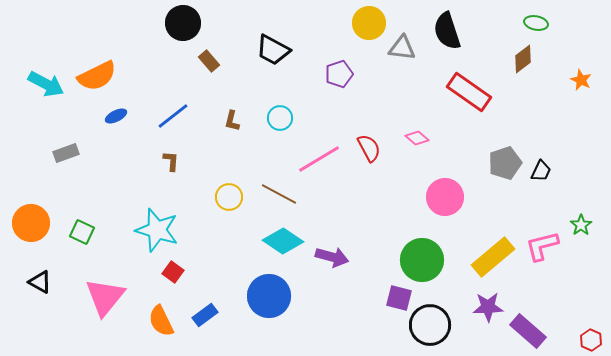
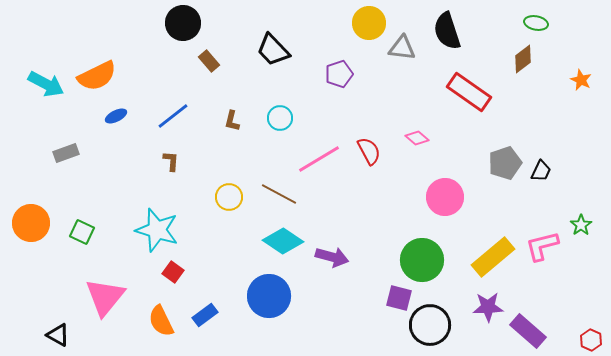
black trapezoid at (273, 50): rotated 18 degrees clockwise
red semicircle at (369, 148): moved 3 px down
black triangle at (40, 282): moved 18 px right, 53 px down
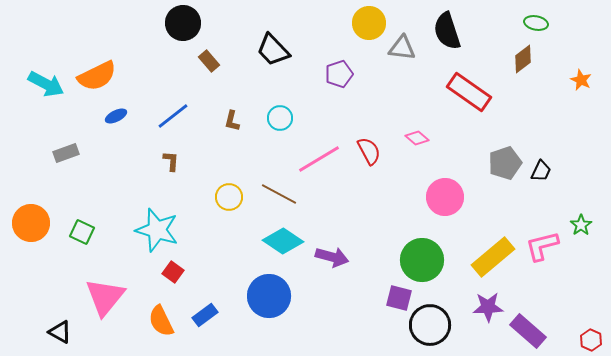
black triangle at (58, 335): moved 2 px right, 3 px up
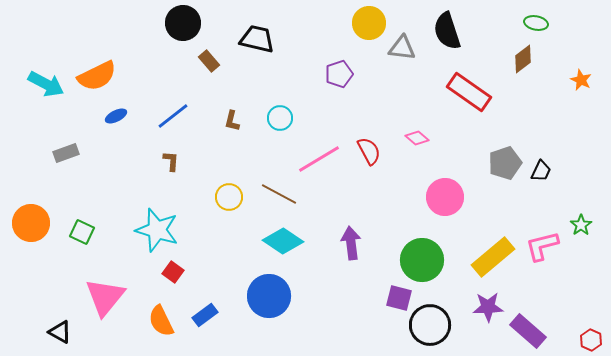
black trapezoid at (273, 50): moved 16 px left, 11 px up; rotated 147 degrees clockwise
purple arrow at (332, 257): moved 19 px right, 14 px up; rotated 112 degrees counterclockwise
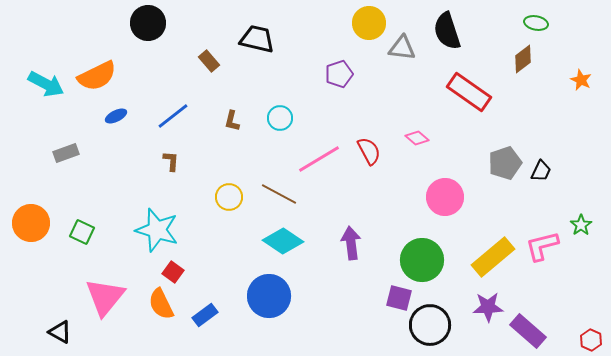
black circle at (183, 23): moved 35 px left
orange semicircle at (161, 321): moved 17 px up
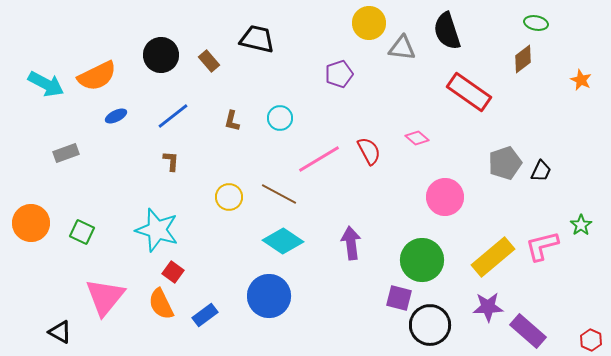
black circle at (148, 23): moved 13 px right, 32 px down
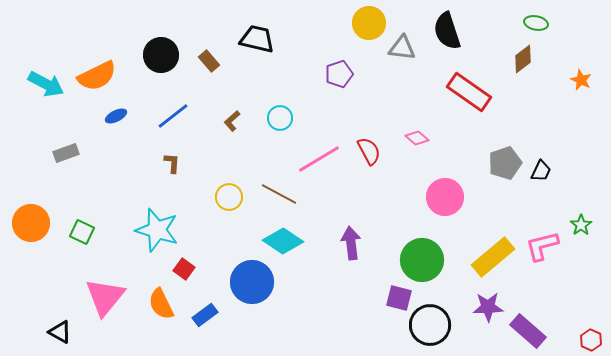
brown L-shape at (232, 121): rotated 35 degrees clockwise
brown L-shape at (171, 161): moved 1 px right, 2 px down
red square at (173, 272): moved 11 px right, 3 px up
blue circle at (269, 296): moved 17 px left, 14 px up
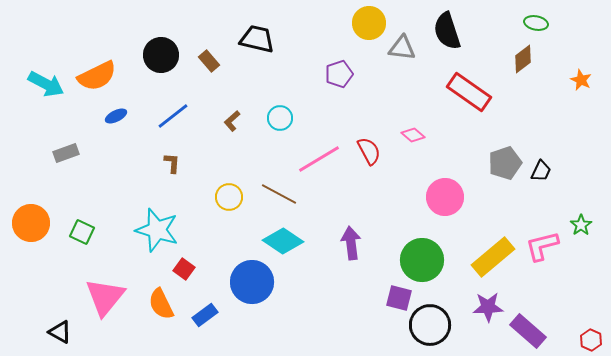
pink diamond at (417, 138): moved 4 px left, 3 px up
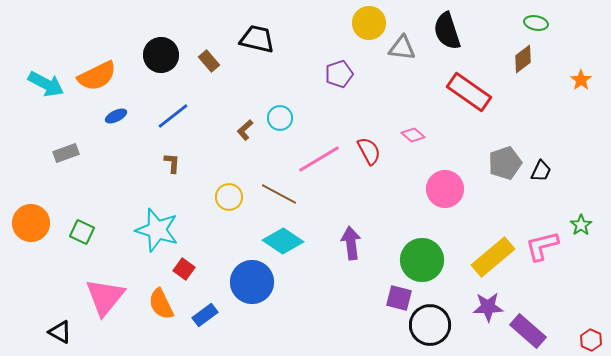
orange star at (581, 80): rotated 10 degrees clockwise
brown L-shape at (232, 121): moved 13 px right, 9 px down
pink circle at (445, 197): moved 8 px up
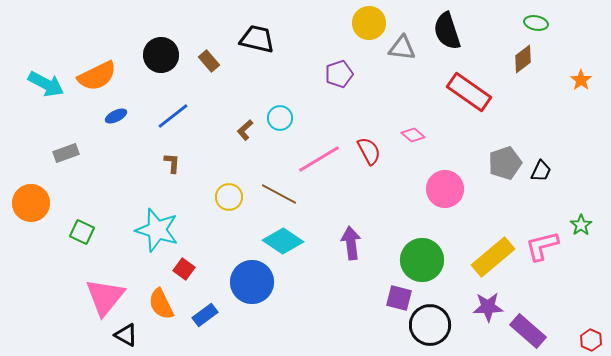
orange circle at (31, 223): moved 20 px up
black triangle at (60, 332): moved 66 px right, 3 px down
